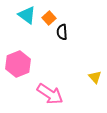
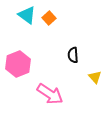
black semicircle: moved 11 px right, 23 px down
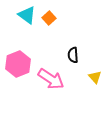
pink arrow: moved 1 px right, 15 px up
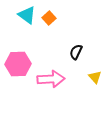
black semicircle: moved 3 px right, 3 px up; rotated 28 degrees clockwise
pink hexagon: rotated 20 degrees clockwise
pink arrow: rotated 36 degrees counterclockwise
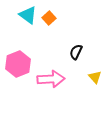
cyan triangle: moved 1 px right
pink hexagon: rotated 20 degrees counterclockwise
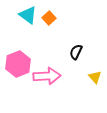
pink arrow: moved 4 px left, 3 px up
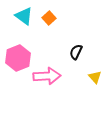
cyan triangle: moved 4 px left, 1 px down
pink hexagon: moved 6 px up
